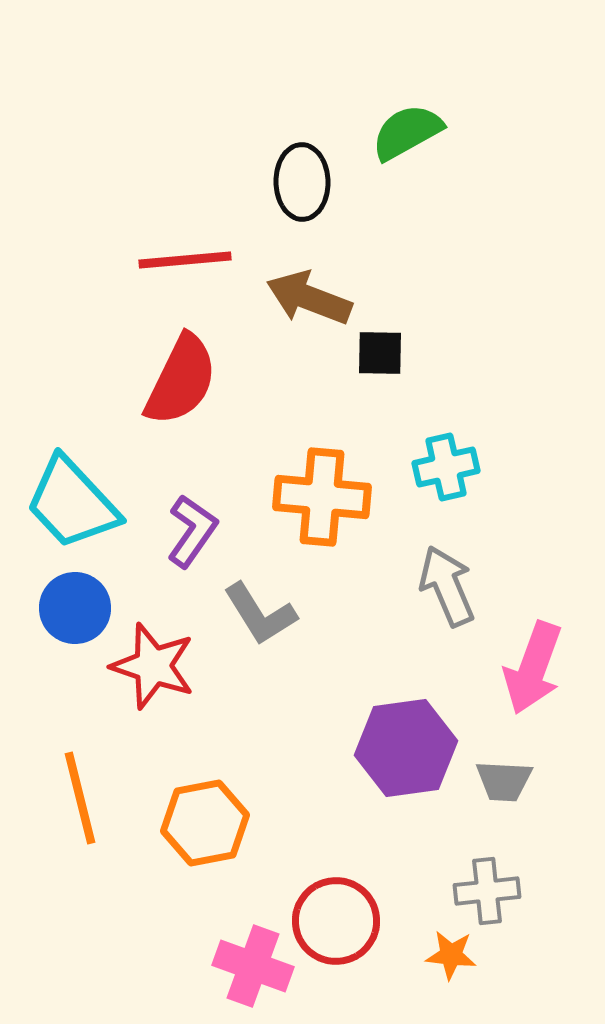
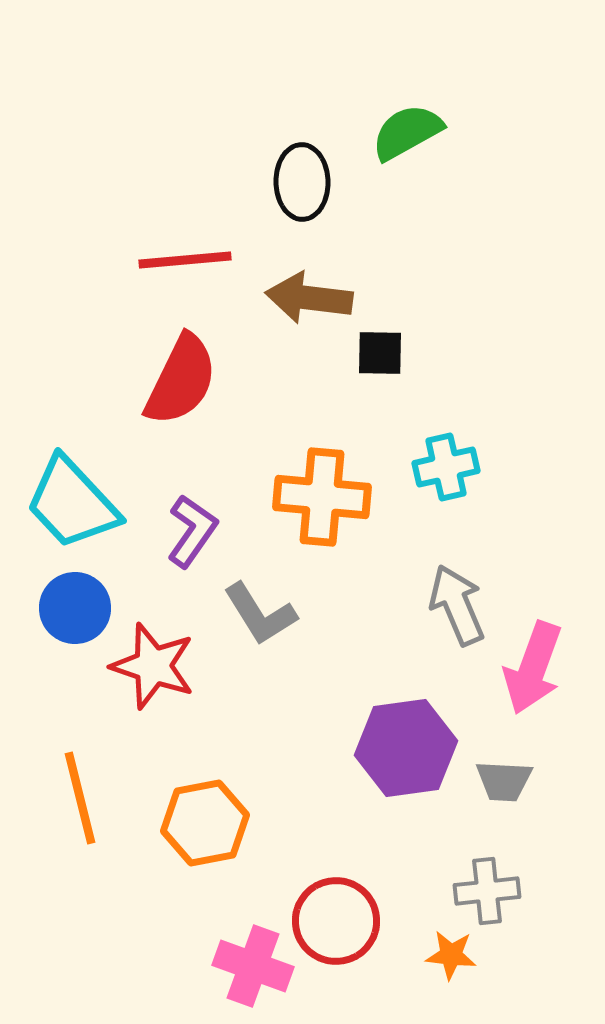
brown arrow: rotated 14 degrees counterclockwise
gray arrow: moved 10 px right, 19 px down
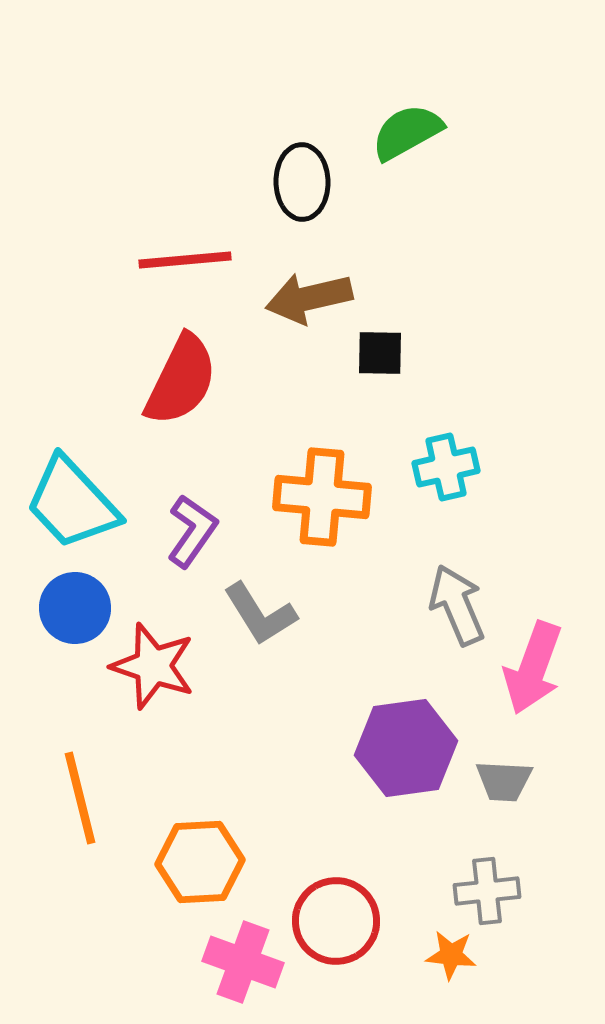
brown arrow: rotated 20 degrees counterclockwise
orange hexagon: moved 5 px left, 39 px down; rotated 8 degrees clockwise
pink cross: moved 10 px left, 4 px up
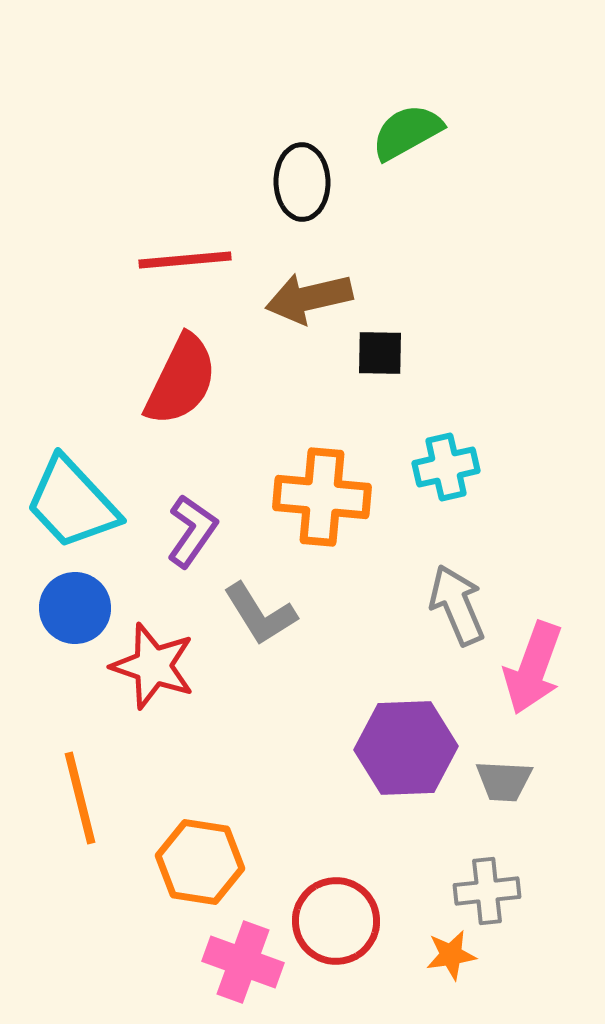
purple hexagon: rotated 6 degrees clockwise
orange hexagon: rotated 12 degrees clockwise
orange star: rotated 15 degrees counterclockwise
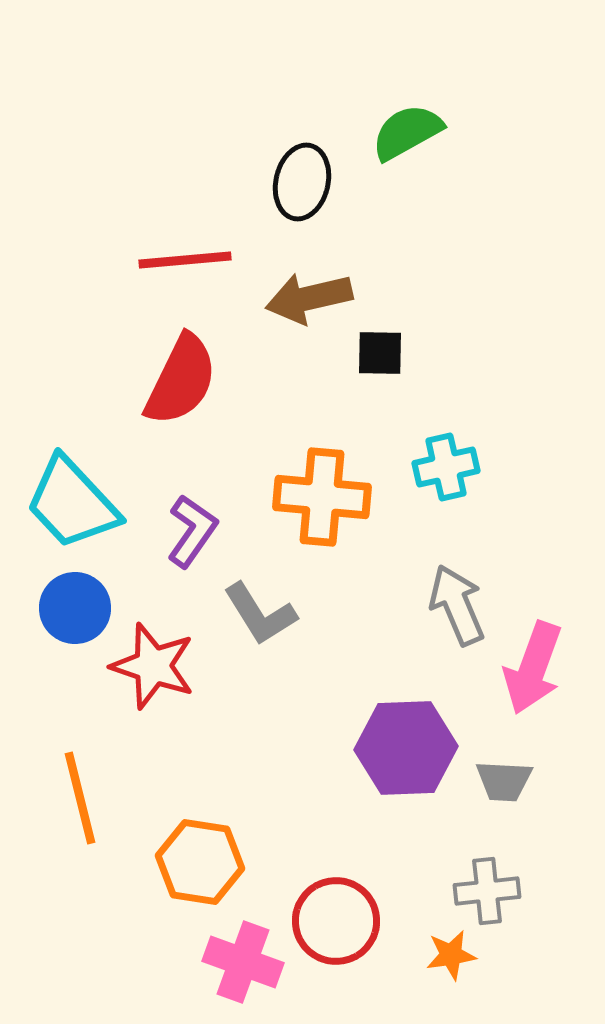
black ellipse: rotated 14 degrees clockwise
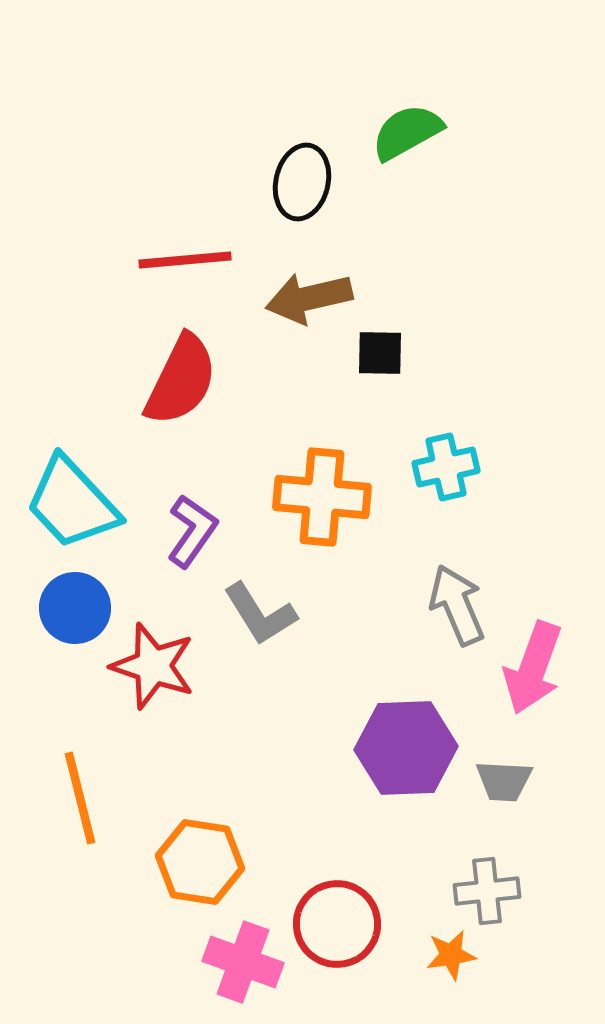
red circle: moved 1 px right, 3 px down
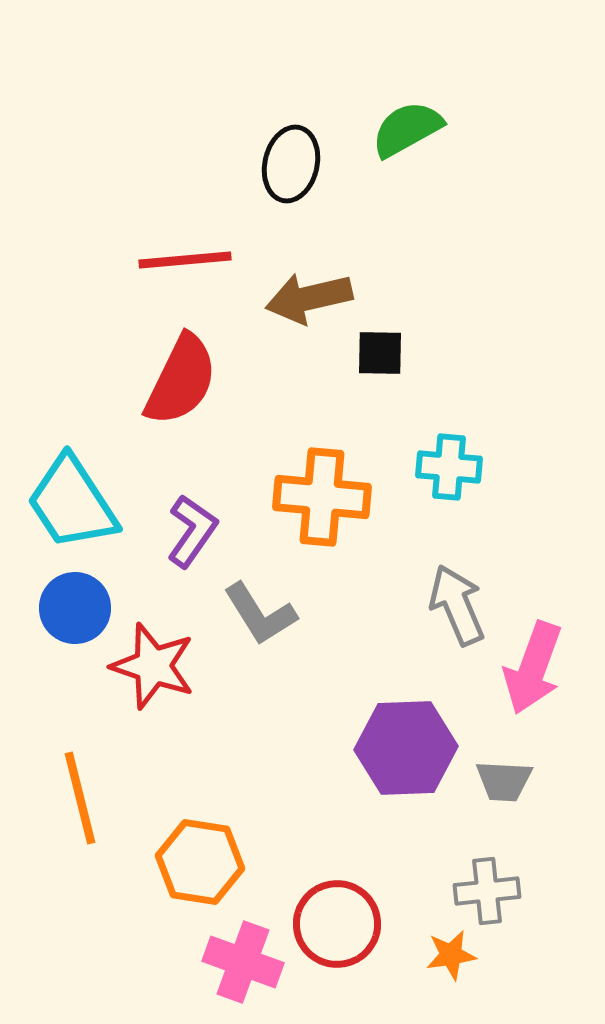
green semicircle: moved 3 px up
black ellipse: moved 11 px left, 18 px up
cyan cross: moved 3 px right; rotated 18 degrees clockwise
cyan trapezoid: rotated 10 degrees clockwise
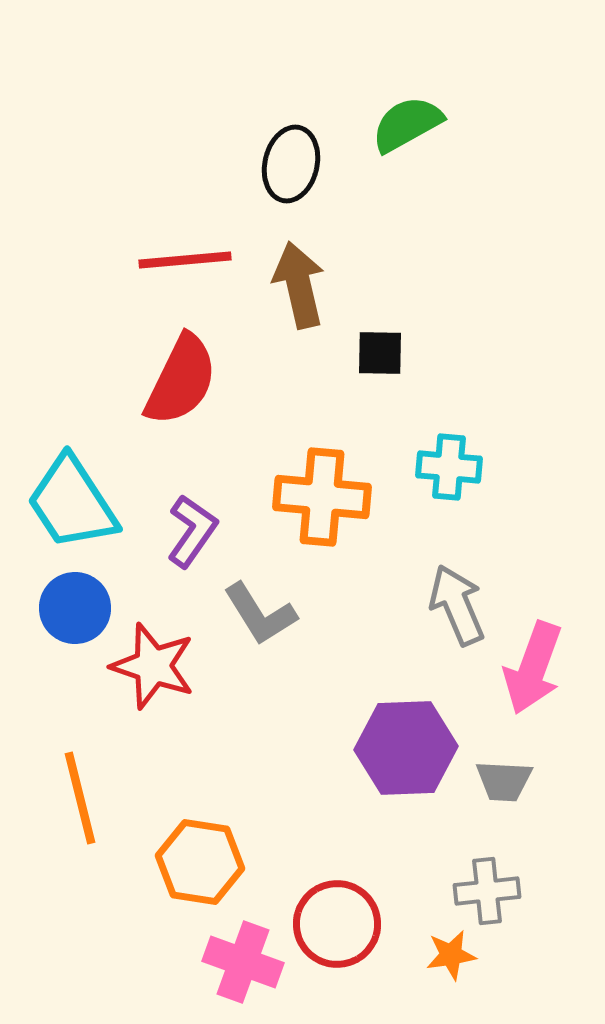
green semicircle: moved 5 px up
brown arrow: moved 10 px left, 13 px up; rotated 90 degrees clockwise
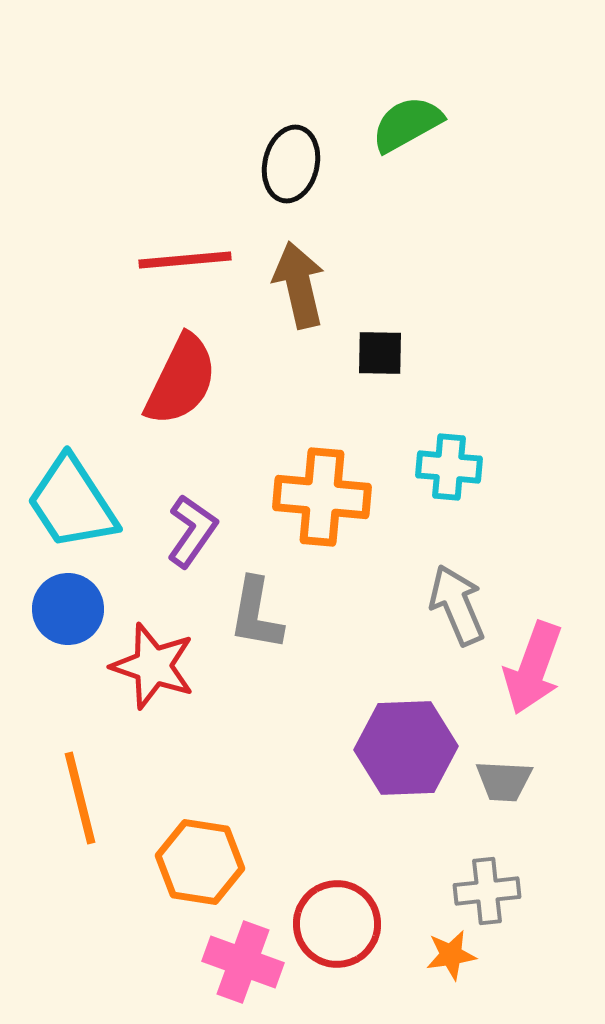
blue circle: moved 7 px left, 1 px down
gray L-shape: moved 4 px left; rotated 42 degrees clockwise
